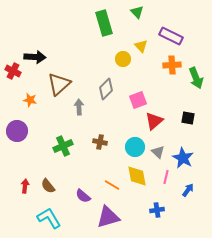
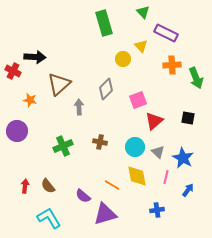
green triangle: moved 6 px right
purple rectangle: moved 5 px left, 3 px up
purple triangle: moved 3 px left, 3 px up
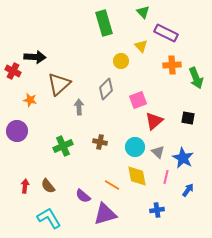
yellow circle: moved 2 px left, 2 px down
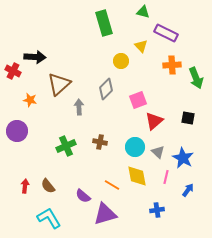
green triangle: rotated 32 degrees counterclockwise
green cross: moved 3 px right
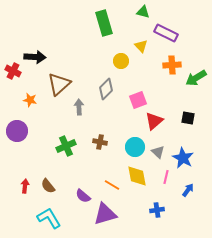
green arrow: rotated 80 degrees clockwise
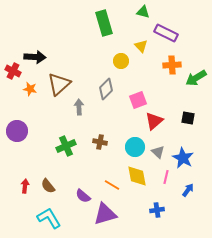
orange star: moved 11 px up
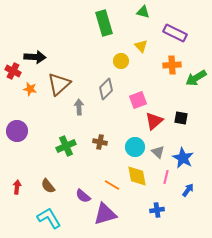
purple rectangle: moved 9 px right
black square: moved 7 px left
red arrow: moved 8 px left, 1 px down
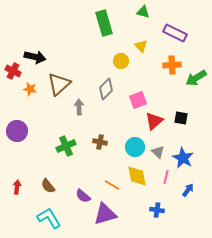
black arrow: rotated 10 degrees clockwise
blue cross: rotated 16 degrees clockwise
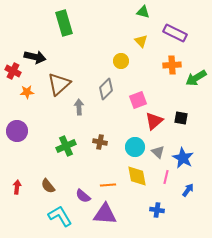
green rectangle: moved 40 px left
yellow triangle: moved 5 px up
orange star: moved 3 px left, 3 px down; rotated 16 degrees counterclockwise
orange line: moved 4 px left; rotated 35 degrees counterclockwise
purple triangle: rotated 20 degrees clockwise
cyan L-shape: moved 11 px right, 2 px up
